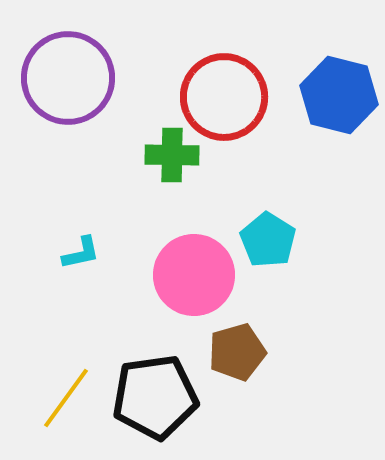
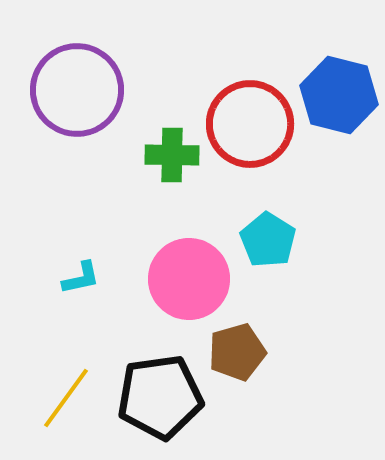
purple circle: moved 9 px right, 12 px down
red circle: moved 26 px right, 27 px down
cyan L-shape: moved 25 px down
pink circle: moved 5 px left, 4 px down
black pentagon: moved 5 px right
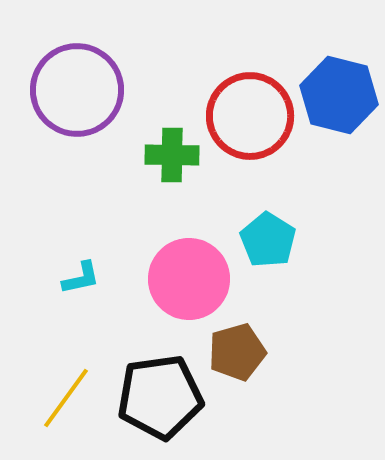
red circle: moved 8 px up
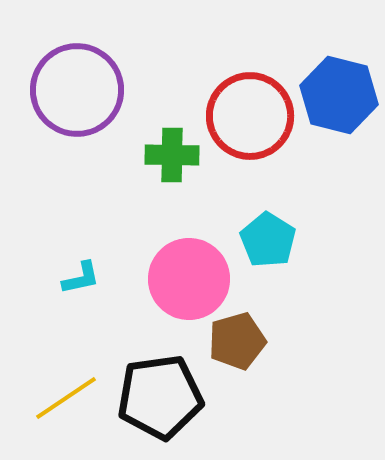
brown pentagon: moved 11 px up
yellow line: rotated 20 degrees clockwise
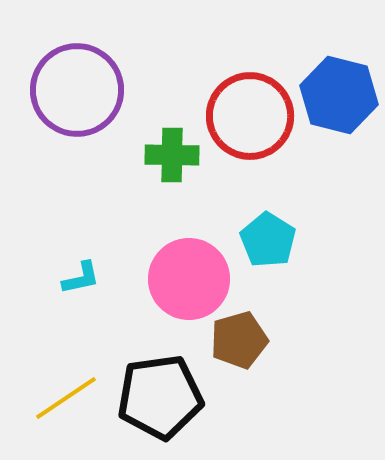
brown pentagon: moved 2 px right, 1 px up
